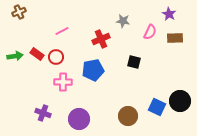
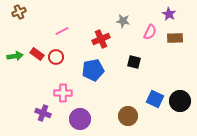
pink cross: moved 11 px down
blue square: moved 2 px left, 8 px up
purple circle: moved 1 px right
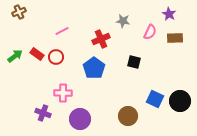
green arrow: rotated 28 degrees counterclockwise
blue pentagon: moved 1 px right, 2 px up; rotated 25 degrees counterclockwise
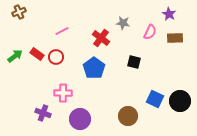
gray star: moved 2 px down
red cross: moved 1 px up; rotated 30 degrees counterclockwise
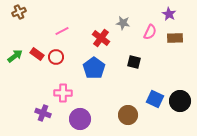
brown circle: moved 1 px up
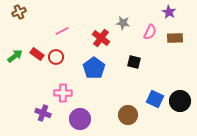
purple star: moved 2 px up
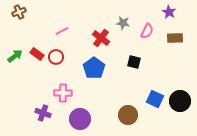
pink semicircle: moved 3 px left, 1 px up
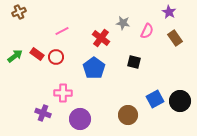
brown rectangle: rotated 56 degrees clockwise
blue square: rotated 36 degrees clockwise
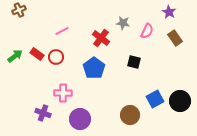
brown cross: moved 2 px up
brown circle: moved 2 px right
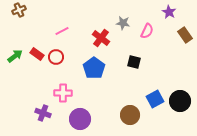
brown rectangle: moved 10 px right, 3 px up
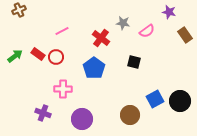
purple star: rotated 16 degrees counterclockwise
pink semicircle: rotated 28 degrees clockwise
red rectangle: moved 1 px right
pink cross: moved 4 px up
purple circle: moved 2 px right
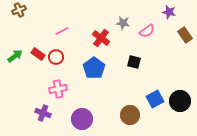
pink cross: moved 5 px left; rotated 12 degrees counterclockwise
